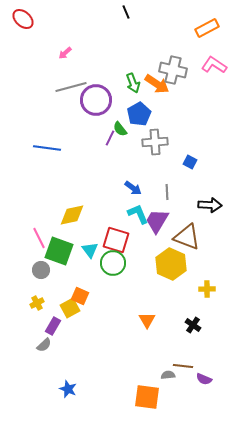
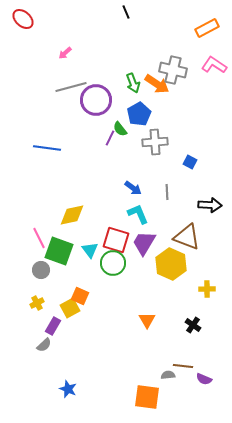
purple trapezoid at (157, 221): moved 13 px left, 22 px down
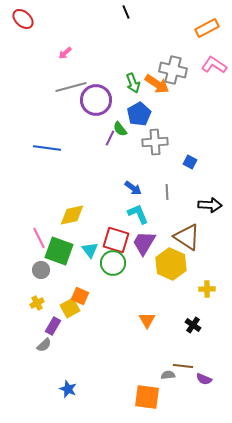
brown triangle at (187, 237): rotated 12 degrees clockwise
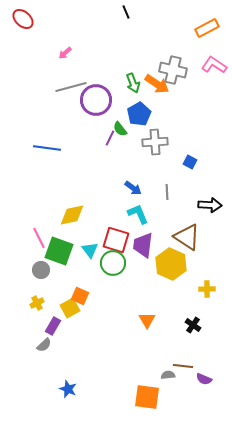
purple trapezoid at (144, 243): moved 1 px left, 2 px down; rotated 24 degrees counterclockwise
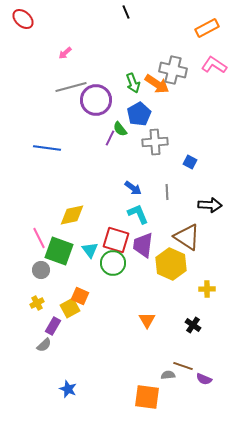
brown line at (183, 366): rotated 12 degrees clockwise
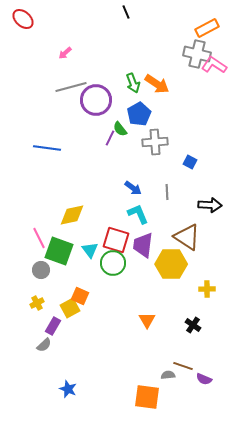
gray cross at (173, 70): moved 24 px right, 16 px up
yellow hexagon at (171, 264): rotated 24 degrees counterclockwise
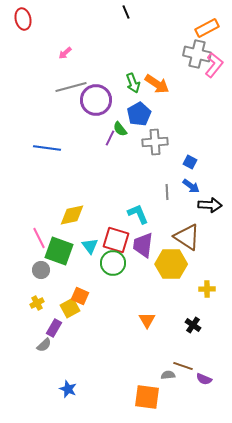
red ellipse at (23, 19): rotated 35 degrees clockwise
pink L-shape at (214, 65): rotated 95 degrees clockwise
blue arrow at (133, 188): moved 58 px right, 2 px up
cyan triangle at (90, 250): moved 4 px up
purple rectangle at (53, 326): moved 1 px right, 2 px down
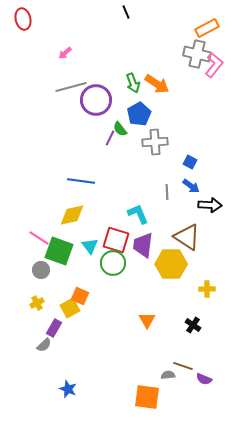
blue line at (47, 148): moved 34 px right, 33 px down
pink line at (39, 238): rotated 30 degrees counterclockwise
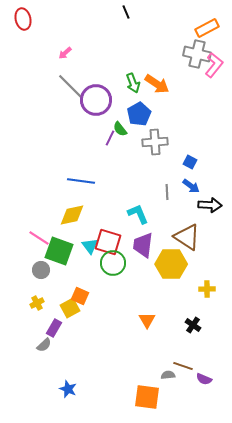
gray line at (71, 87): rotated 60 degrees clockwise
red square at (116, 240): moved 8 px left, 2 px down
